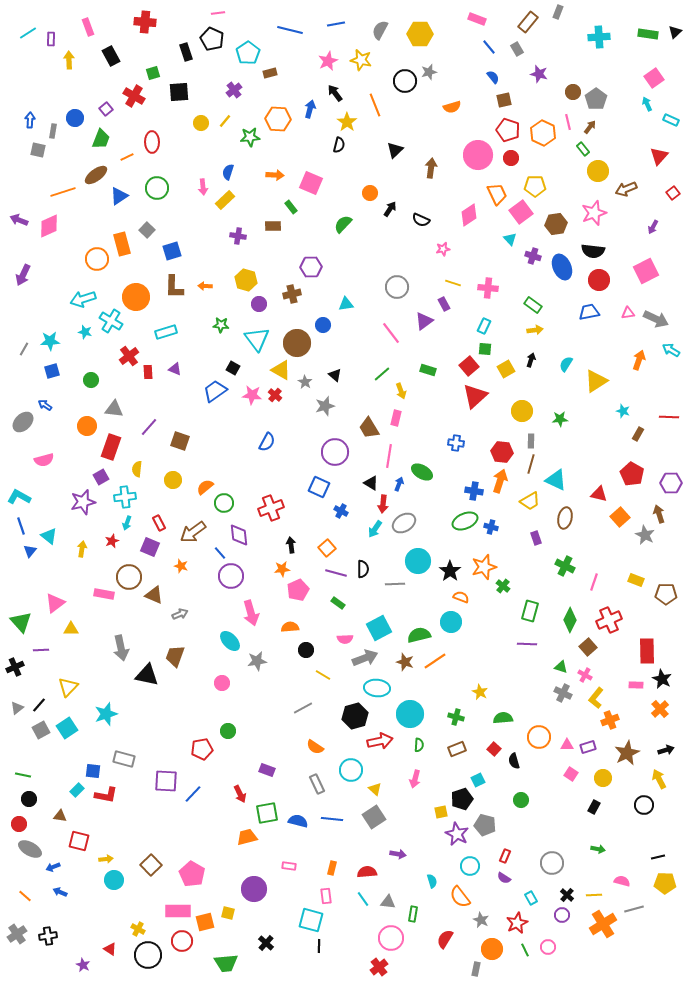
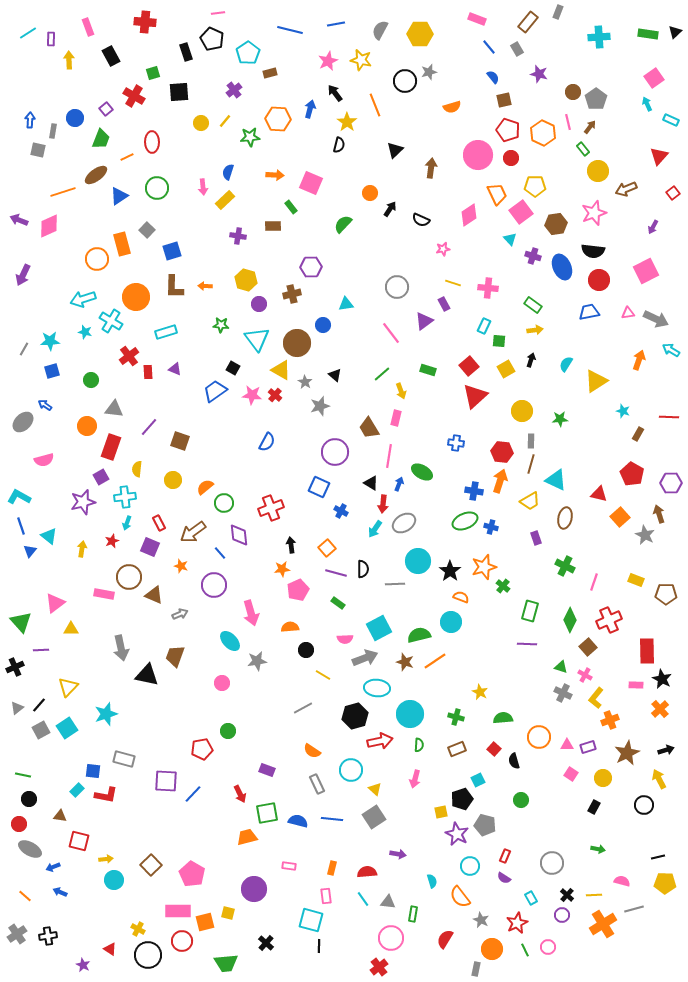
green square at (485, 349): moved 14 px right, 8 px up
gray star at (325, 406): moved 5 px left
purple circle at (231, 576): moved 17 px left, 9 px down
orange semicircle at (315, 747): moved 3 px left, 4 px down
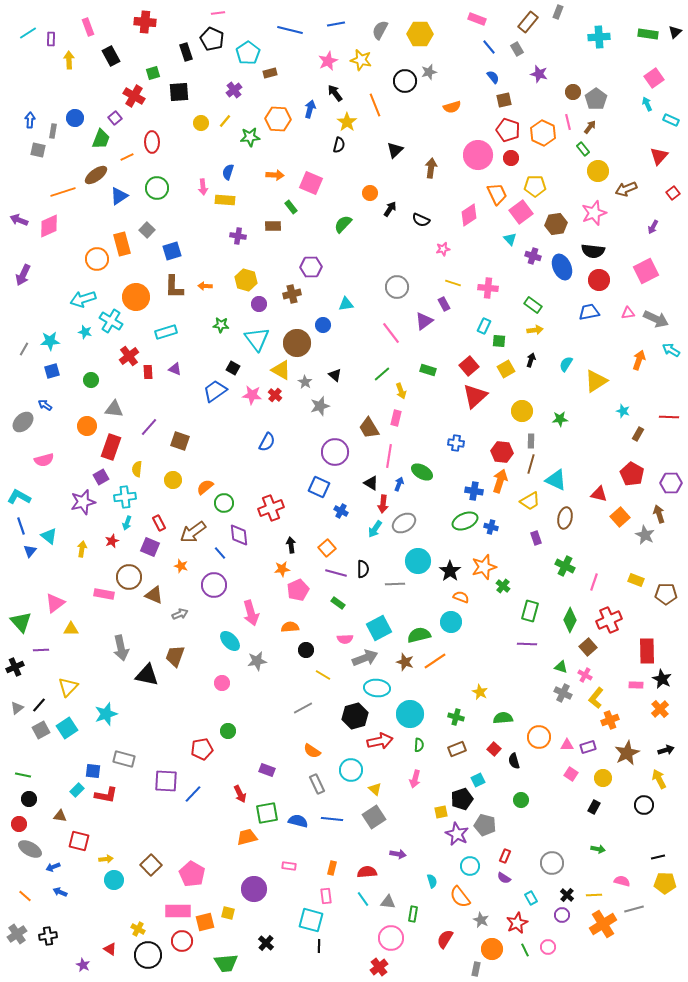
purple square at (106, 109): moved 9 px right, 9 px down
yellow rectangle at (225, 200): rotated 48 degrees clockwise
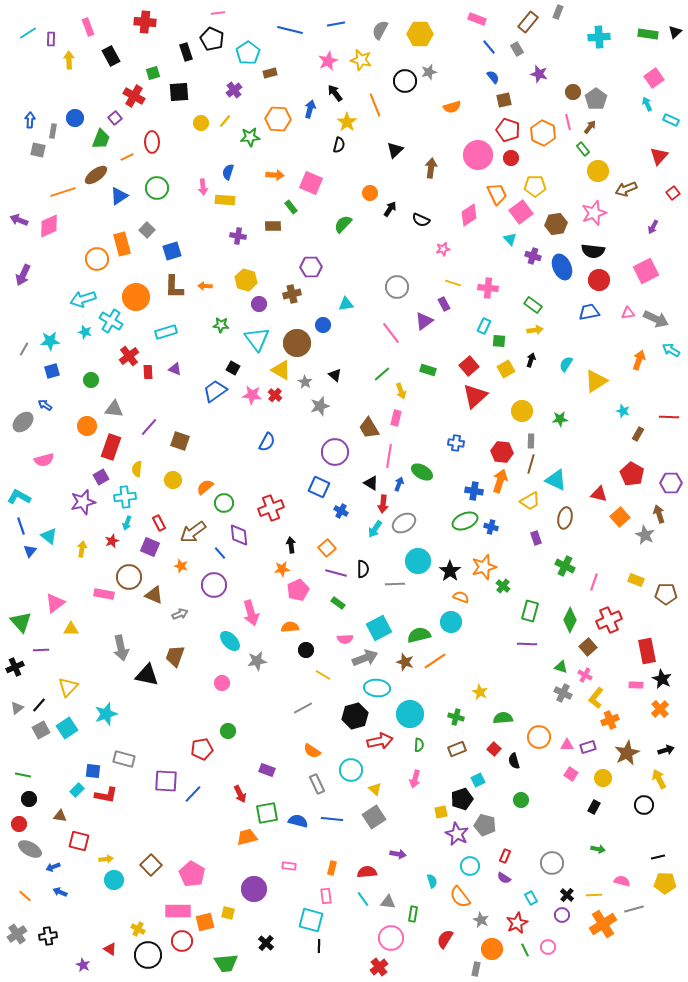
red rectangle at (647, 651): rotated 10 degrees counterclockwise
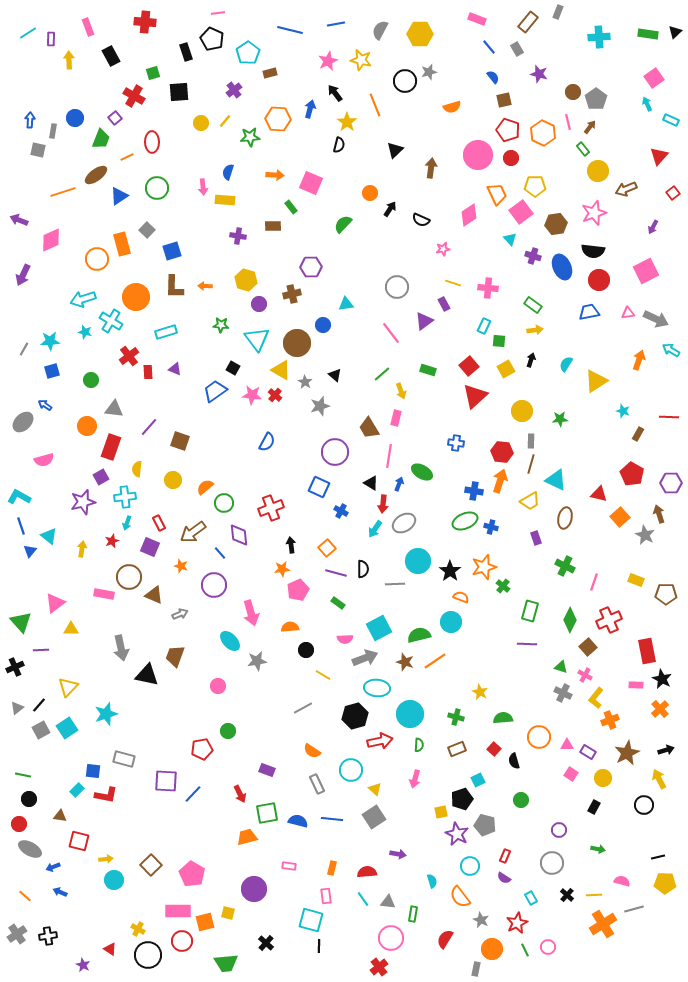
pink diamond at (49, 226): moved 2 px right, 14 px down
pink circle at (222, 683): moved 4 px left, 3 px down
purple rectangle at (588, 747): moved 5 px down; rotated 49 degrees clockwise
purple circle at (562, 915): moved 3 px left, 85 px up
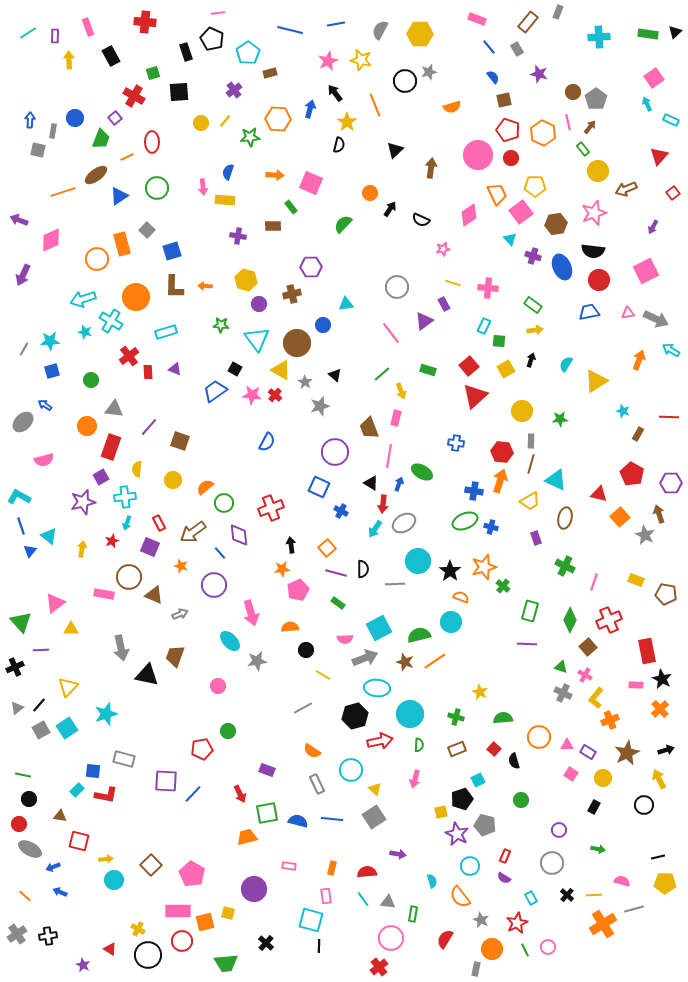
purple rectangle at (51, 39): moved 4 px right, 3 px up
black square at (233, 368): moved 2 px right, 1 px down
brown trapezoid at (369, 428): rotated 10 degrees clockwise
brown pentagon at (666, 594): rotated 10 degrees clockwise
